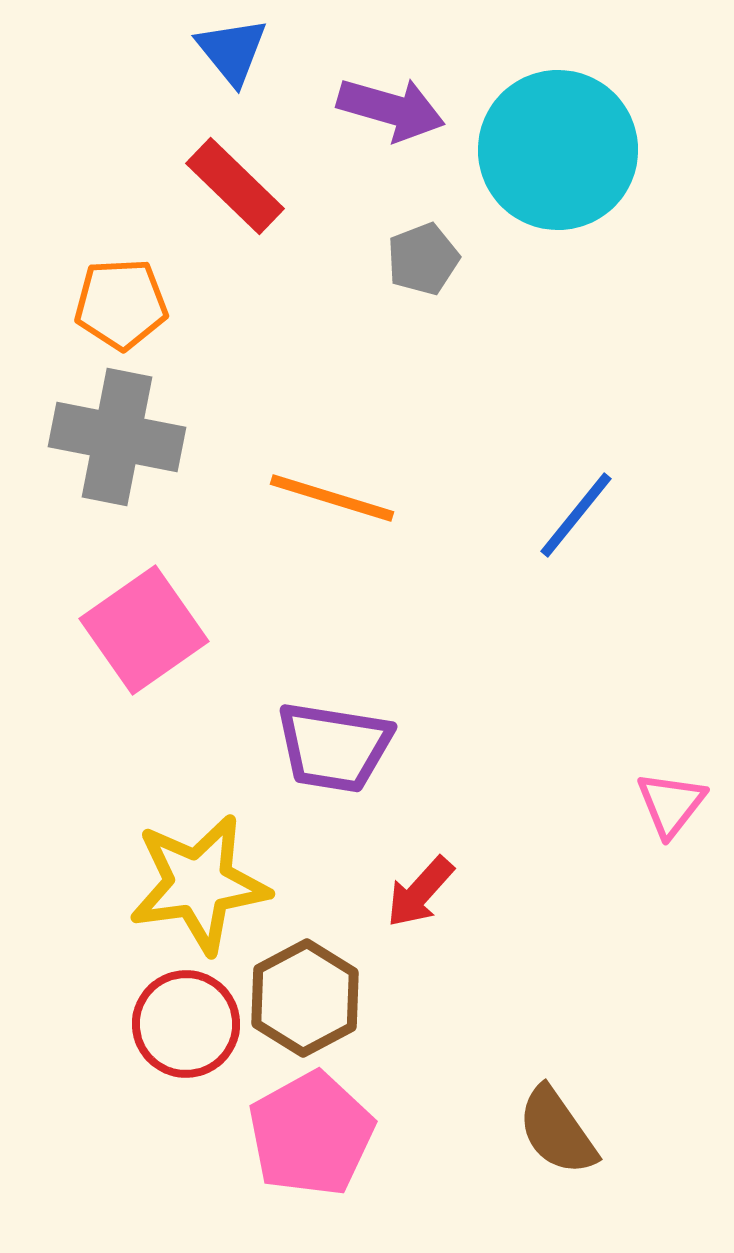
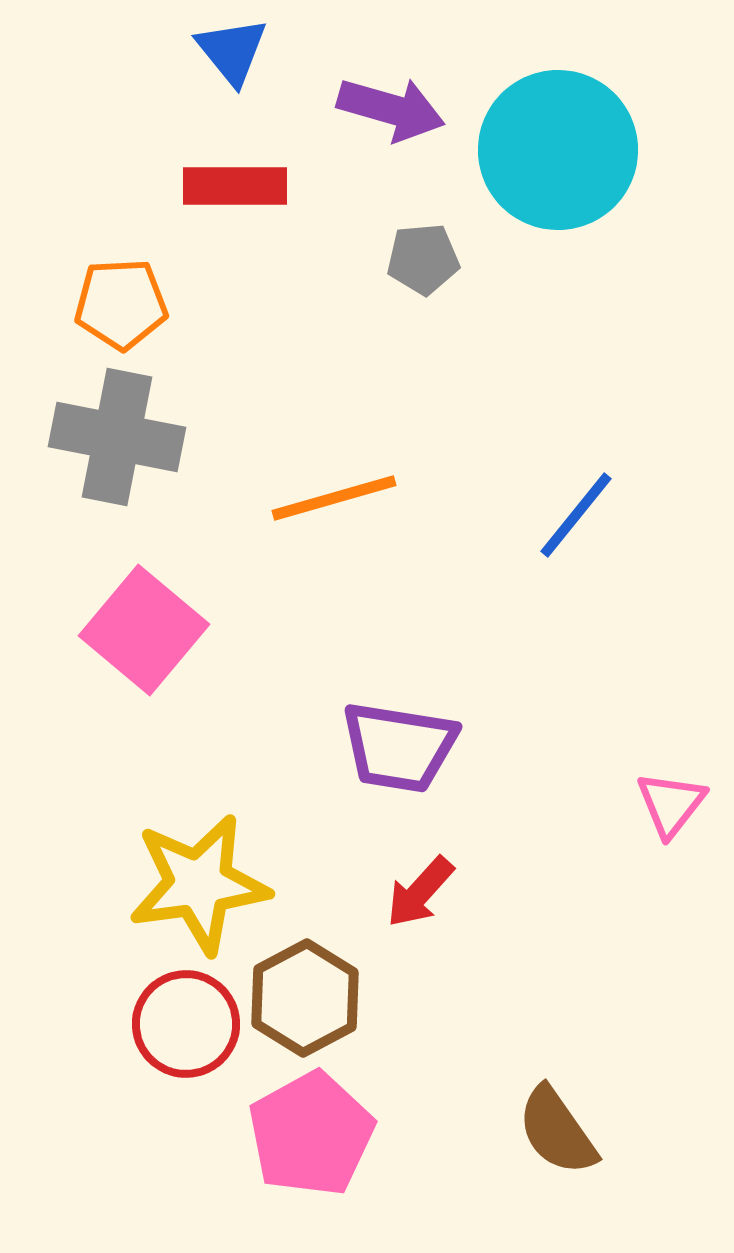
red rectangle: rotated 44 degrees counterclockwise
gray pentagon: rotated 16 degrees clockwise
orange line: moved 2 px right; rotated 33 degrees counterclockwise
pink square: rotated 15 degrees counterclockwise
purple trapezoid: moved 65 px right
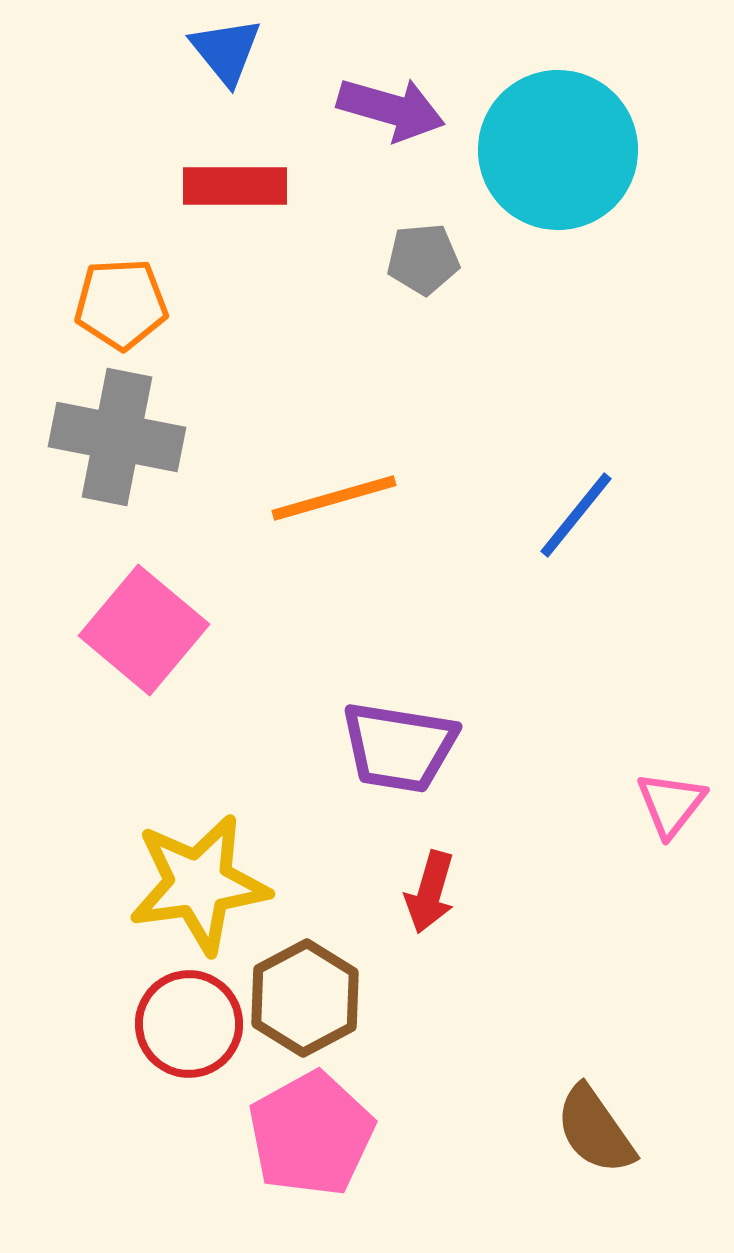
blue triangle: moved 6 px left
red arrow: moved 10 px right; rotated 26 degrees counterclockwise
red circle: moved 3 px right
brown semicircle: moved 38 px right, 1 px up
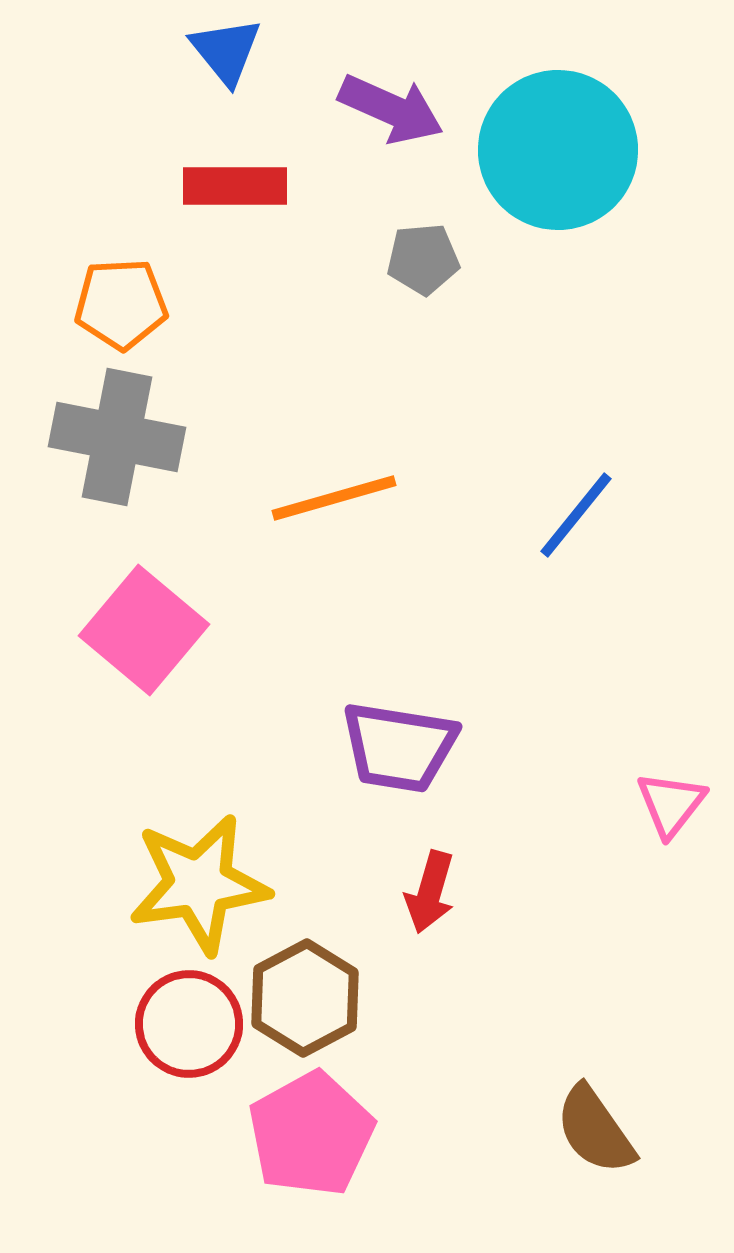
purple arrow: rotated 8 degrees clockwise
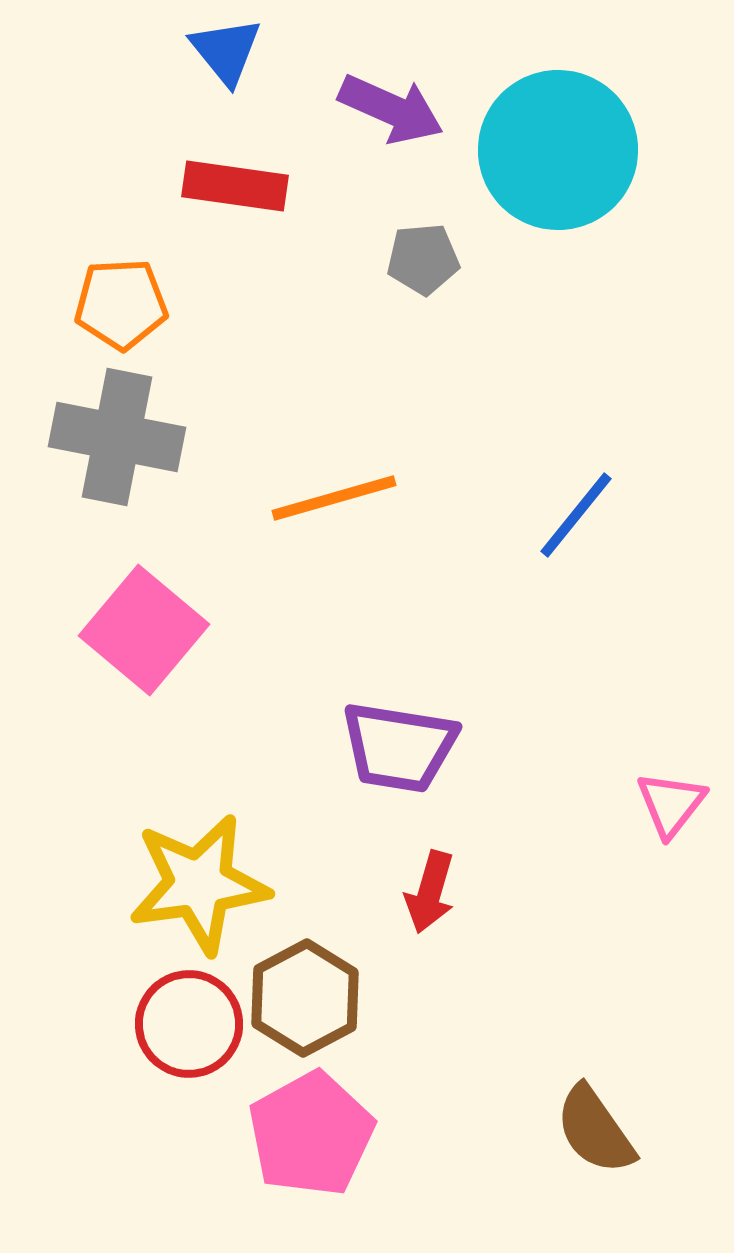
red rectangle: rotated 8 degrees clockwise
